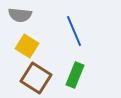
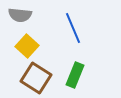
blue line: moved 1 px left, 3 px up
yellow square: rotated 10 degrees clockwise
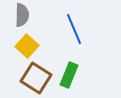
gray semicircle: moved 2 px right; rotated 95 degrees counterclockwise
blue line: moved 1 px right, 1 px down
green rectangle: moved 6 px left
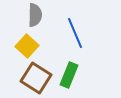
gray semicircle: moved 13 px right
blue line: moved 1 px right, 4 px down
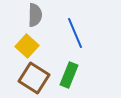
brown square: moved 2 px left
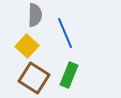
blue line: moved 10 px left
